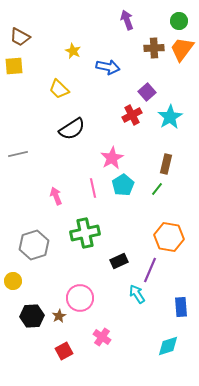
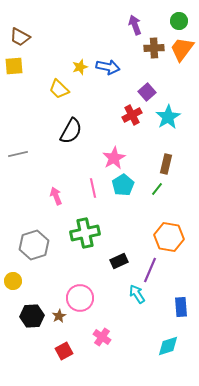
purple arrow: moved 8 px right, 5 px down
yellow star: moved 7 px right, 16 px down; rotated 28 degrees clockwise
cyan star: moved 2 px left
black semicircle: moved 1 px left, 2 px down; rotated 28 degrees counterclockwise
pink star: moved 2 px right
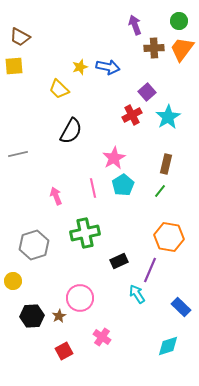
green line: moved 3 px right, 2 px down
blue rectangle: rotated 42 degrees counterclockwise
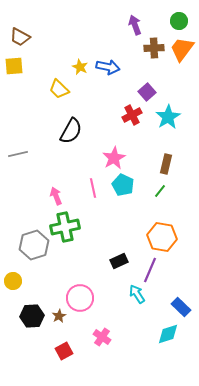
yellow star: rotated 28 degrees counterclockwise
cyan pentagon: rotated 15 degrees counterclockwise
green cross: moved 20 px left, 6 px up
orange hexagon: moved 7 px left
cyan diamond: moved 12 px up
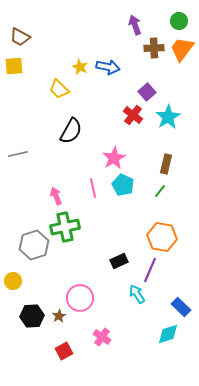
red cross: moved 1 px right; rotated 24 degrees counterclockwise
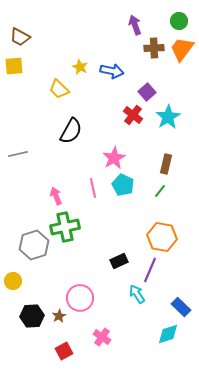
blue arrow: moved 4 px right, 4 px down
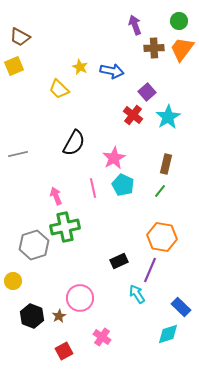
yellow square: rotated 18 degrees counterclockwise
black semicircle: moved 3 px right, 12 px down
black hexagon: rotated 25 degrees clockwise
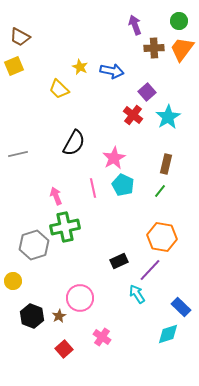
purple line: rotated 20 degrees clockwise
red square: moved 2 px up; rotated 12 degrees counterclockwise
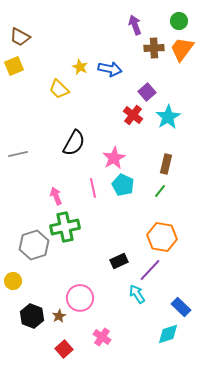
blue arrow: moved 2 px left, 2 px up
